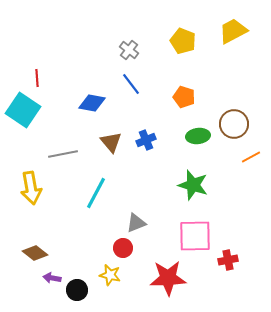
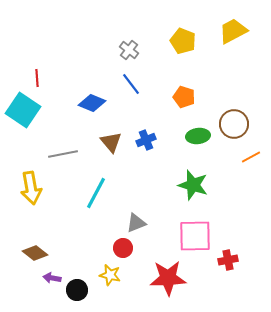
blue diamond: rotated 12 degrees clockwise
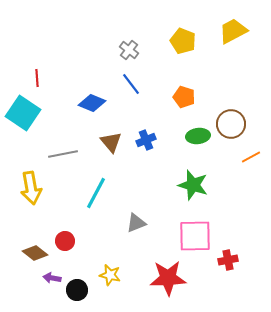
cyan square: moved 3 px down
brown circle: moved 3 px left
red circle: moved 58 px left, 7 px up
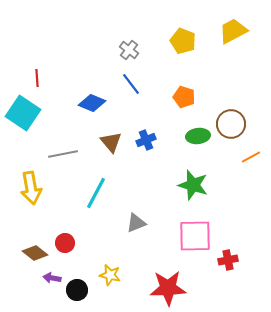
red circle: moved 2 px down
red star: moved 10 px down
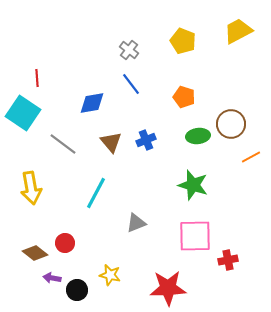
yellow trapezoid: moved 5 px right
blue diamond: rotated 32 degrees counterclockwise
gray line: moved 10 px up; rotated 48 degrees clockwise
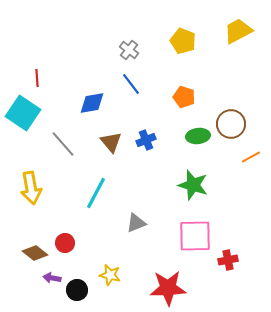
gray line: rotated 12 degrees clockwise
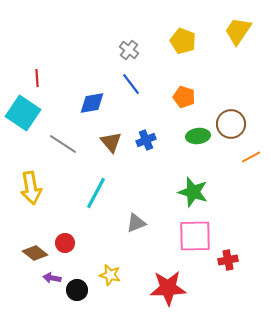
yellow trapezoid: rotated 28 degrees counterclockwise
gray line: rotated 16 degrees counterclockwise
green star: moved 7 px down
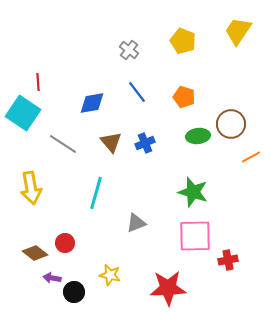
red line: moved 1 px right, 4 px down
blue line: moved 6 px right, 8 px down
blue cross: moved 1 px left, 3 px down
cyan line: rotated 12 degrees counterclockwise
black circle: moved 3 px left, 2 px down
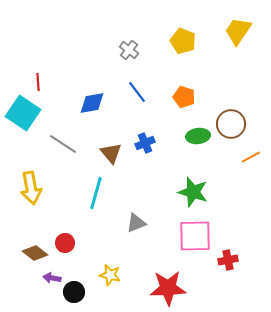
brown triangle: moved 11 px down
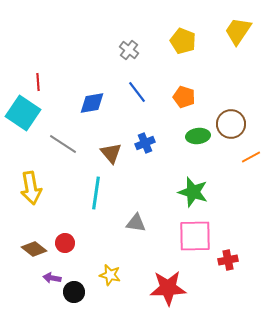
cyan line: rotated 8 degrees counterclockwise
gray triangle: rotated 30 degrees clockwise
brown diamond: moved 1 px left, 4 px up
